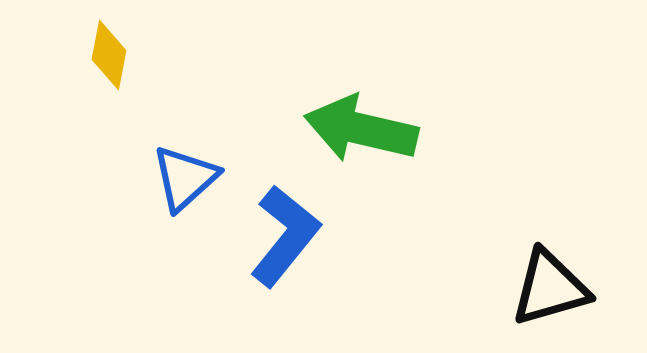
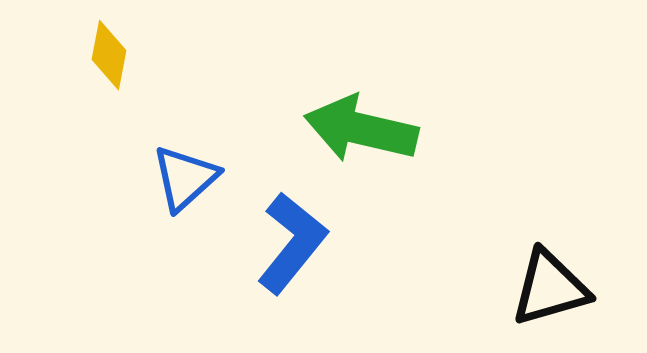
blue L-shape: moved 7 px right, 7 px down
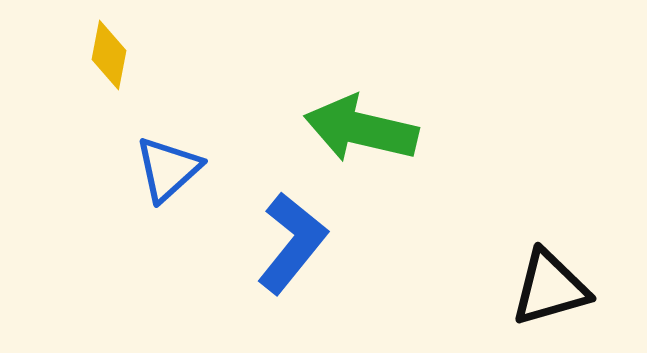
blue triangle: moved 17 px left, 9 px up
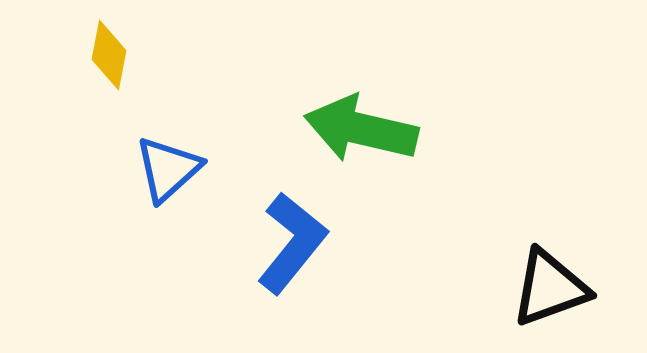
black triangle: rotated 4 degrees counterclockwise
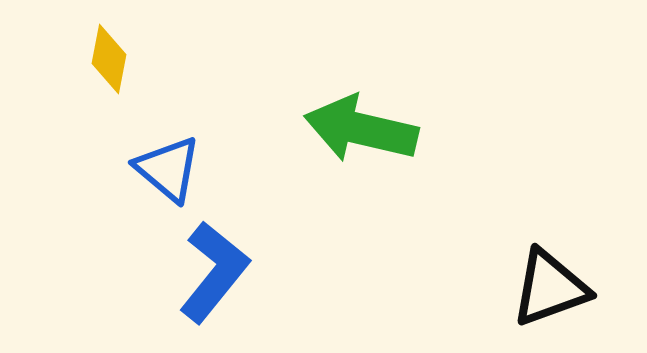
yellow diamond: moved 4 px down
blue triangle: rotated 38 degrees counterclockwise
blue L-shape: moved 78 px left, 29 px down
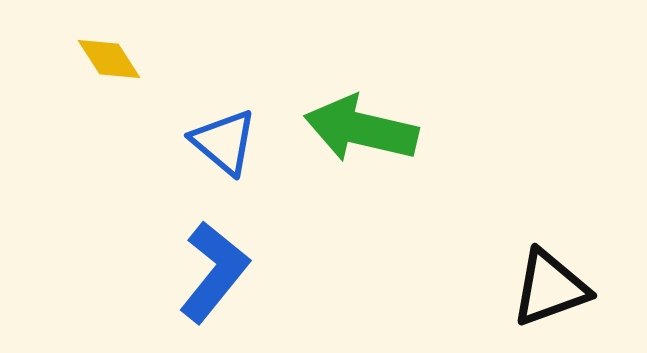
yellow diamond: rotated 44 degrees counterclockwise
blue triangle: moved 56 px right, 27 px up
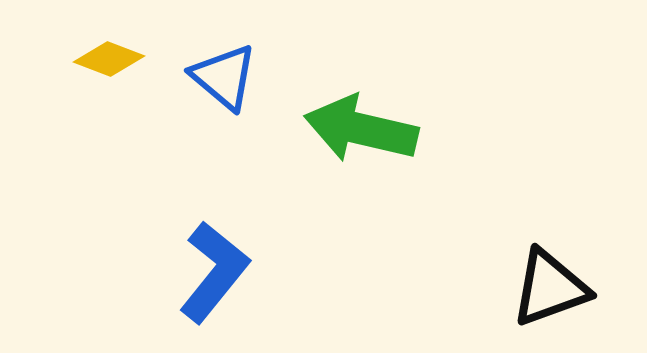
yellow diamond: rotated 36 degrees counterclockwise
blue triangle: moved 65 px up
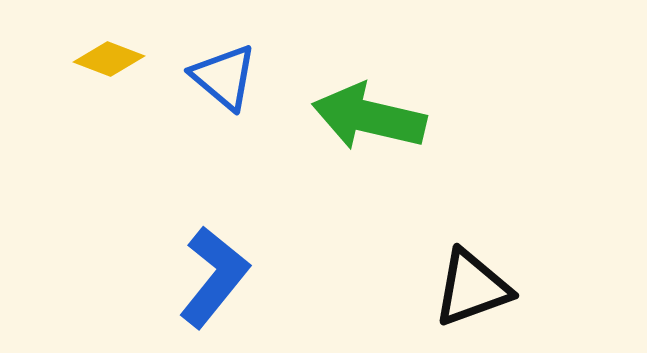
green arrow: moved 8 px right, 12 px up
blue L-shape: moved 5 px down
black triangle: moved 78 px left
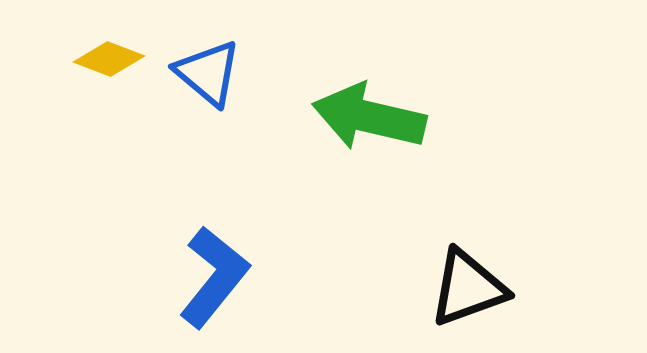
blue triangle: moved 16 px left, 4 px up
black triangle: moved 4 px left
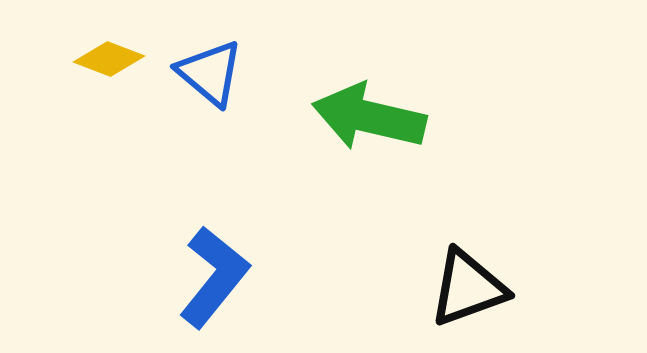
blue triangle: moved 2 px right
